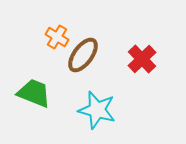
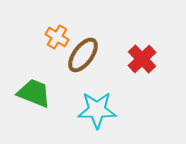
cyan star: rotated 15 degrees counterclockwise
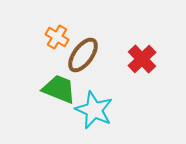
green trapezoid: moved 25 px right, 4 px up
cyan star: moved 3 px left; rotated 24 degrees clockwise
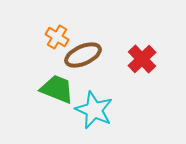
brown ellipse: rotated 30 degrees clockwise
green trapezoid: moved 2 px left
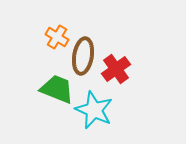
brown ellipse: moved 1 px down; rotated 57 degrees counterclockwise
red cross: moved 26 px left, 10 px down; rotated 8 degrees clockwise
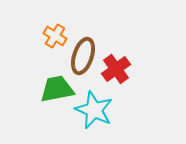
orange cross: moved 2 px left, 1 px up
brown ellipse: rotated 9 degrees clockwise
green trapezoid: rotated 33 degrees counterclockwise
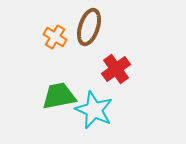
orange cross: moved 1 px down
brown ellipse: moved 6 px right, 29 px up
green trapezoid: moved 2 px right, 7 px down
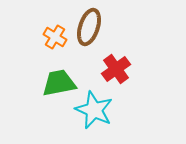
green trapezoid: moved 13 px up
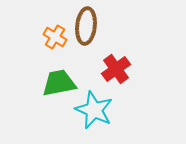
brown ellipse: moved 3 px left, 1 px up; rotated 12 degrees counterclockwise
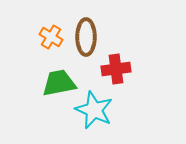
brown ellipse: moved 11 px down; rotated 6 degrees counterclockwise
orange cross: moved 4 px left
red cross: rotated 28 degrees clockwise
